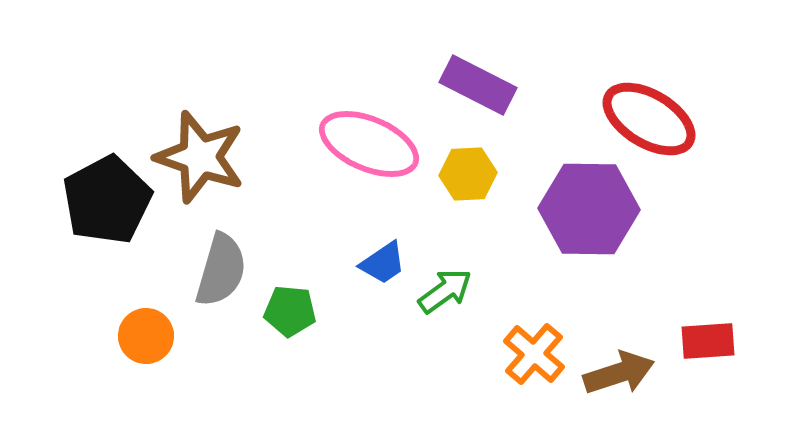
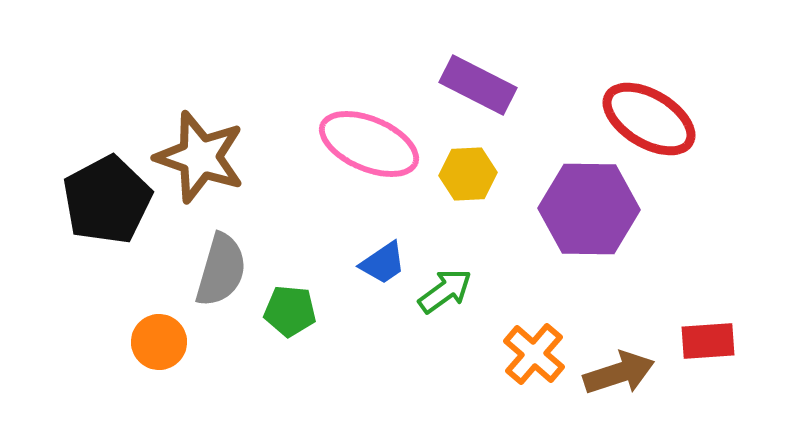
orange circle: moved 13 px right, 6 px down
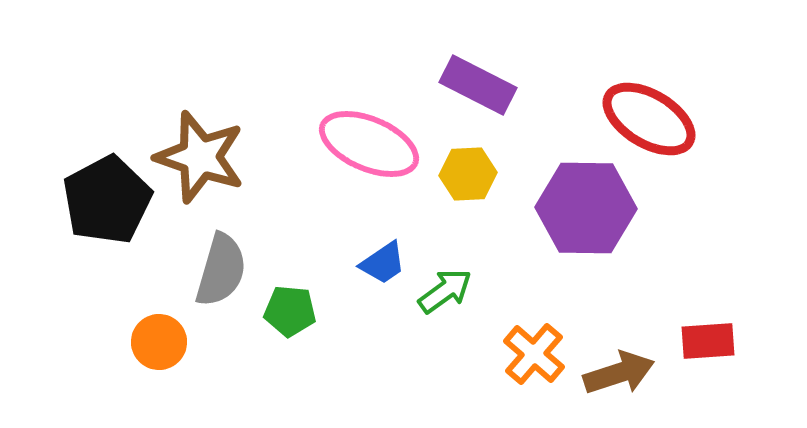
purple hexagon: moved 3 px left, 1 px up
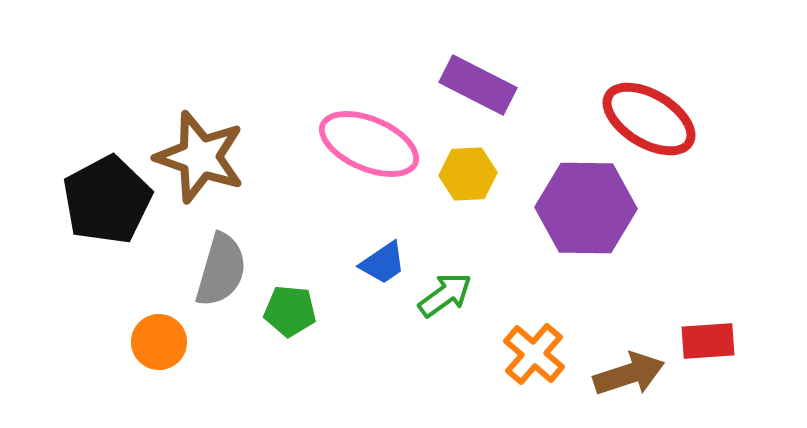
green arrow: moved 4 px down
brown arrow: moved 10 px right, 1 px down
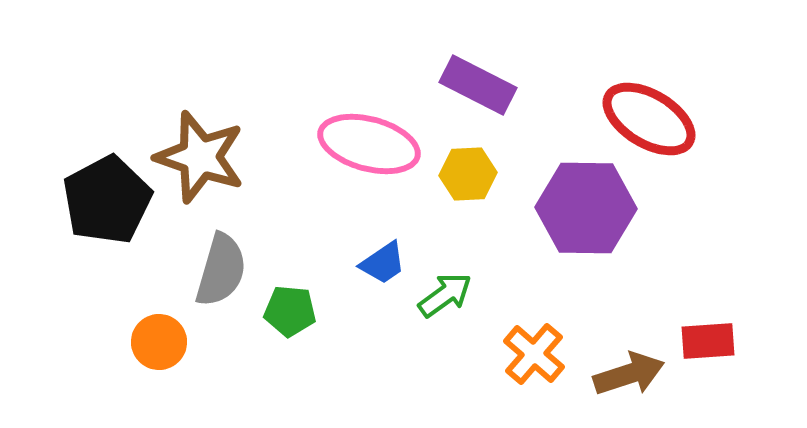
pink ellipse: rotated 8 degrees counterclockwise
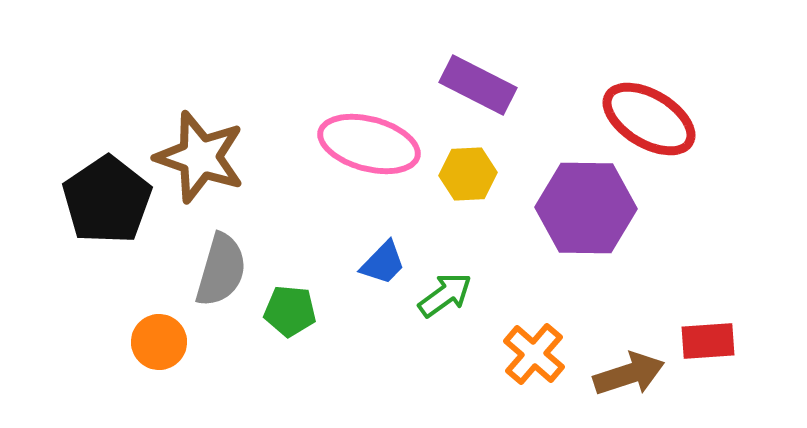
black pentagon: rotated 6 degrees counterclockwise
blue trapezoid: rotated 12 degrees counterclockwise
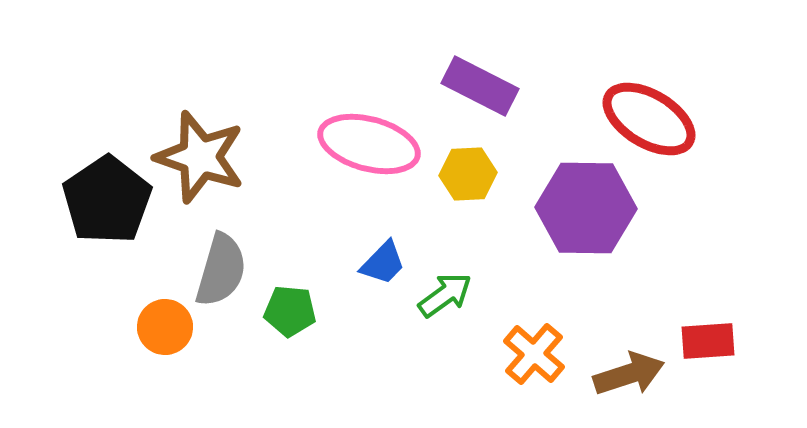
purple rectangle: moved 2 px right, 1 px down
orange circle: moved 6 px right, 15 px up
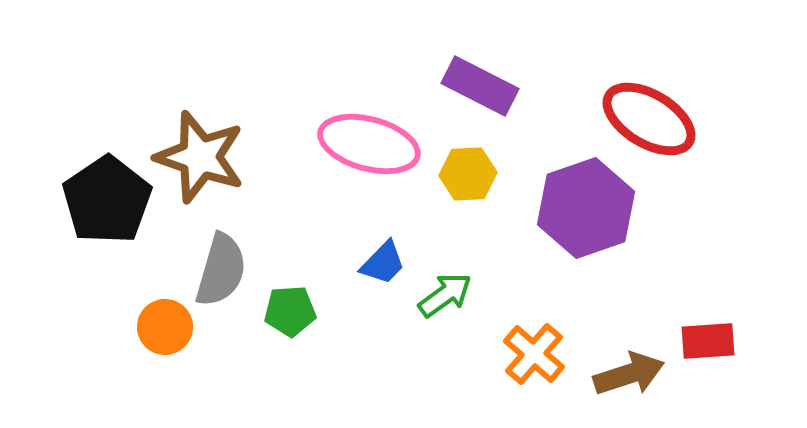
purple hexagon: rotated 20 degrees counterclockwise
green pentagon: rotated 9 degrees counterclockwise
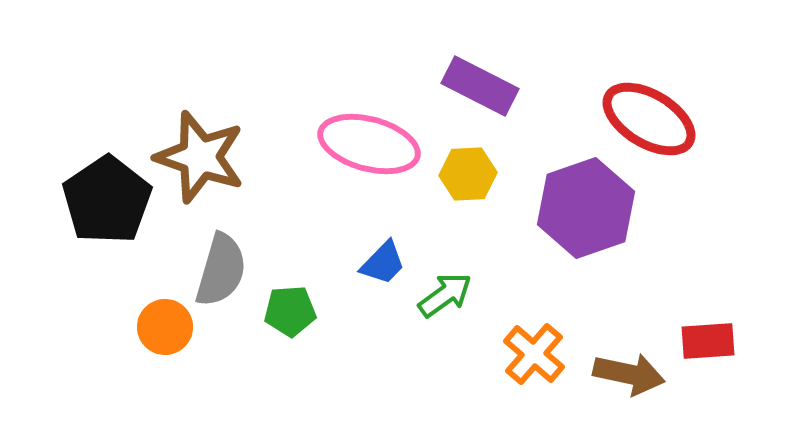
brown arrow: rotated 30 degrees clockwise
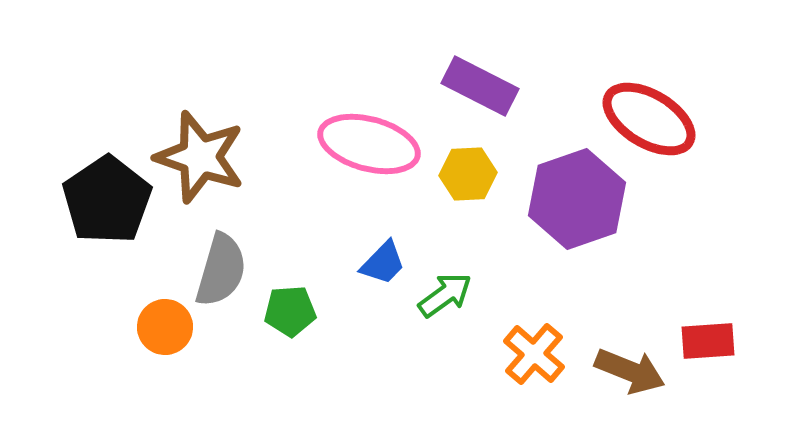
purple hexagon: moved 9 px left, 9 px up
brown arrow: moved 1 px right, 3 px up; rotated 10 degrees clockwise
